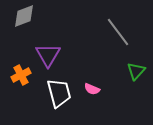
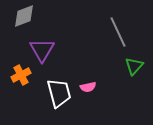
gray line: rotated 12 degrees clockwise
purple triangle: moved 6 px left, 5 px up
green triangle: moved 2 px left, 5 px up
pink semicircle: moved 4 px left, 2 px up; rotated 35 degrees counterclockwise
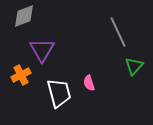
pink semicircle: moved 1 px right, 4 px up; rotated 84 degrees clockwise
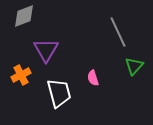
purple triangle: moved 4 px right
pink semicircle: moved 4 px right, 5 px up
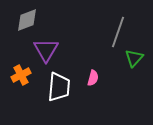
gray diamond: moved 3 px right, 4 px down
gray line: rotated 44 degrees clockwise
green triangle: moved 8 px up
pink semicircle: rotated 147 degrees counterclockwise
white trapezoid: moved 6 px up; rotated 20 degrees clockwise
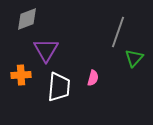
gray diamond: moved 1 px up
orange cross: rotated 24 degrees clockwise
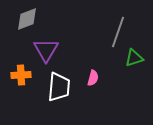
green triangle: rotated 30 degrees clockwise
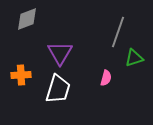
purple triangle: moved 14 px right, 3 px down
pink semicircle: moved 13 px right
white trapezoid: moved 1 px left, 2 px down; rotated 12 degrees clockwise
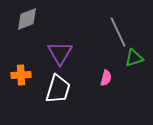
gray line: rotated 44 degrees counterclockwise
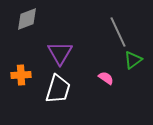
green triangle: moved 1 px left, 2 px down; rotated 18 degrees counterclockwise
pink semicircle: rotated 70 degrees counterclockwise
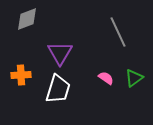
green triangle: moved 1 px right, 18 px down
